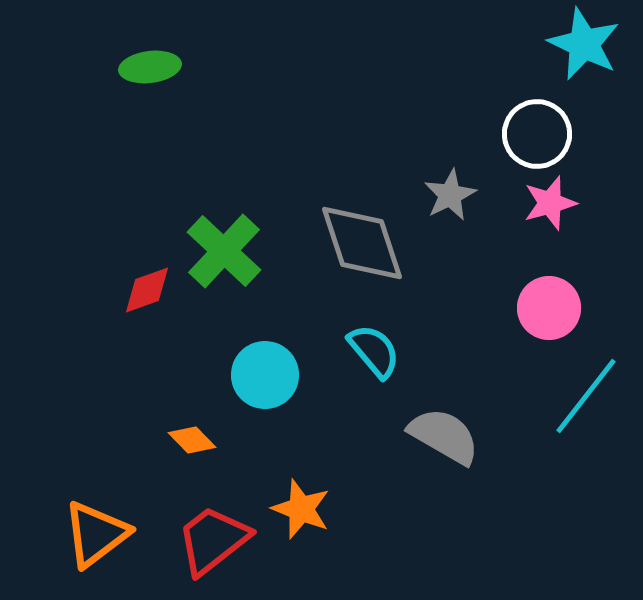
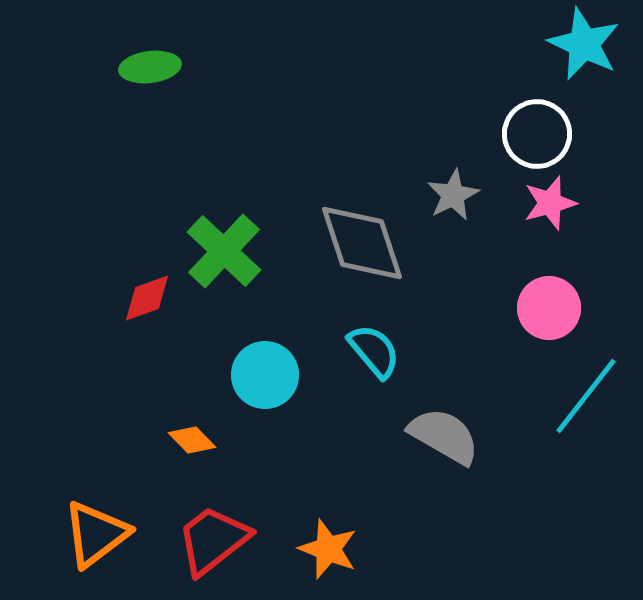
gray star: moved 3 px right
red diamond: moved 8 px down
orange star: moved 27 px right, 40 px down
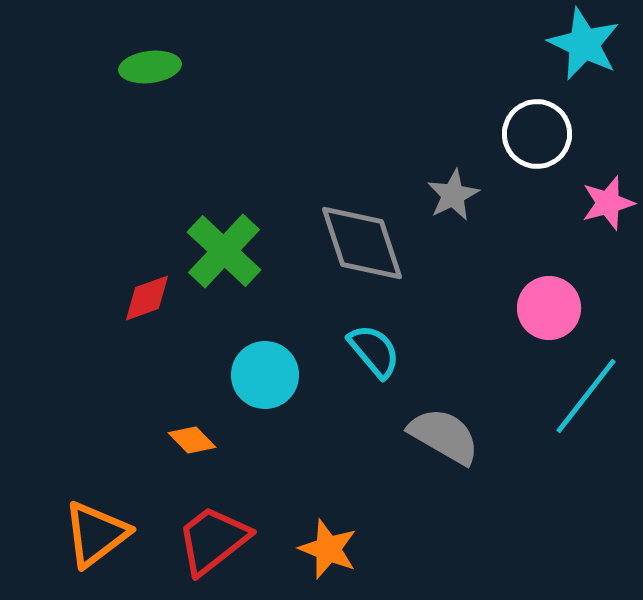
pink star: moved 58 px right
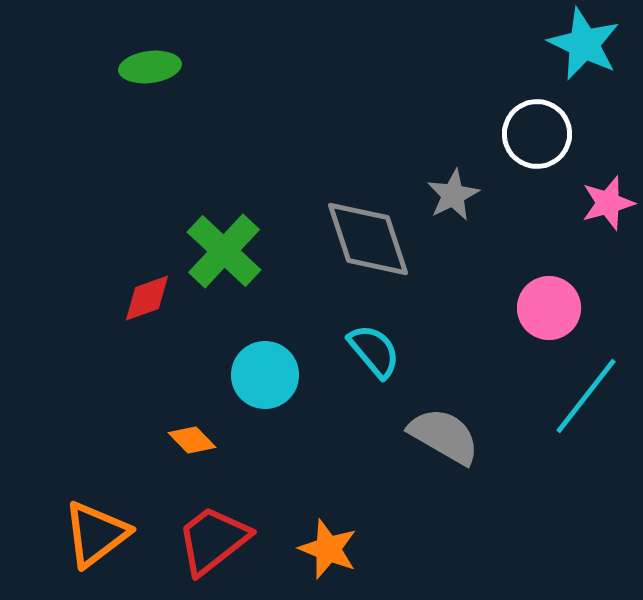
gray diamond: moved 6 px right, 4 px up
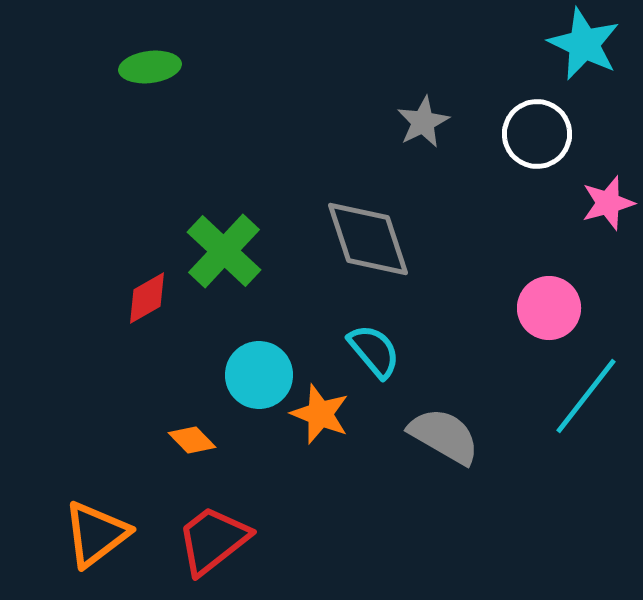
gray star: moved 30 px left, 73 px up
red diamond: rotated 10 degrees counterclockwise
cyan circle: moved 6 px left
orange star: moved 8 px left, 135 px up
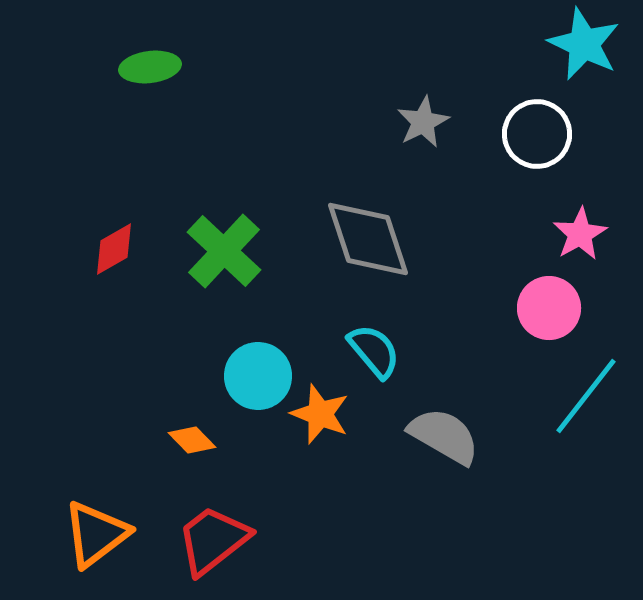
pink star: moved 28 px left, 31 px down; rotated 14 degrees counterclockwise
red diamond: moved 33 px left, 49 px up
cyan circle: moved 1 px left, 1 px down
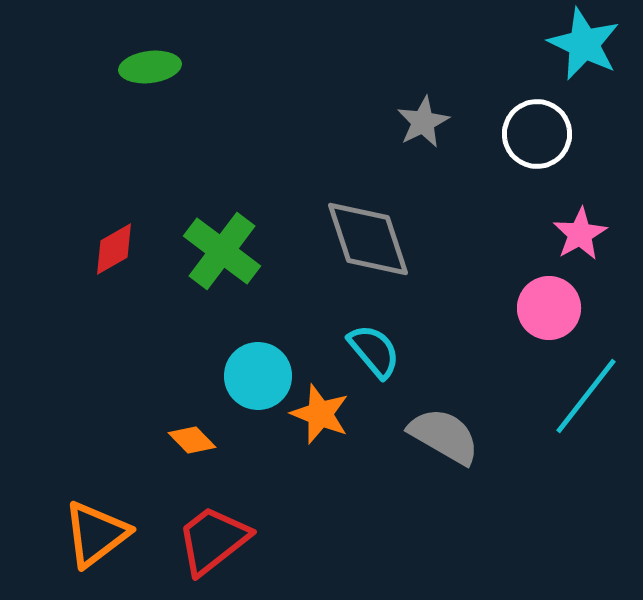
green cross: moved 2 px left; rotated 6 degrees counterclockwise
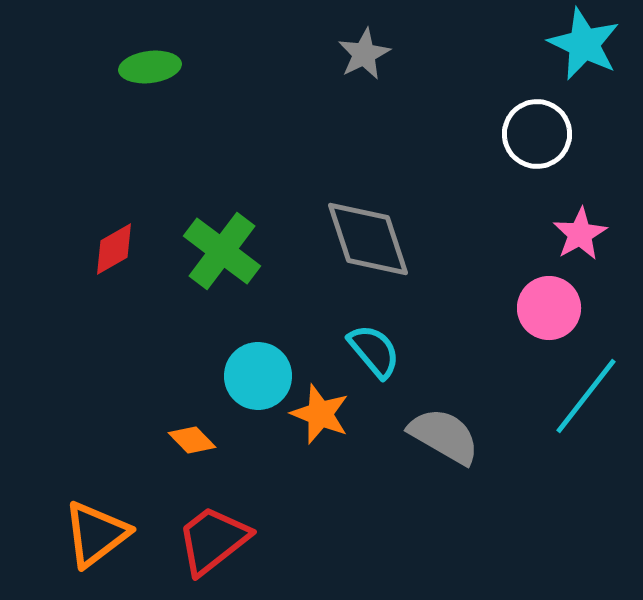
gray star: moved 59 px left, 68 px up
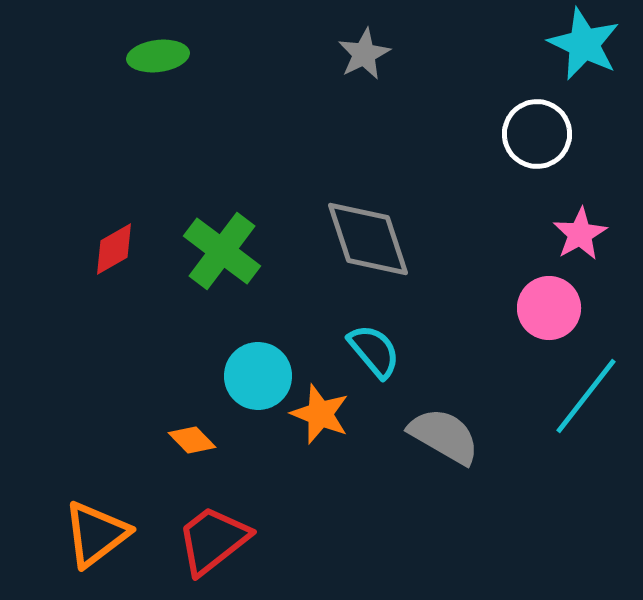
green ellipse: moved 8 px right, 11 px up
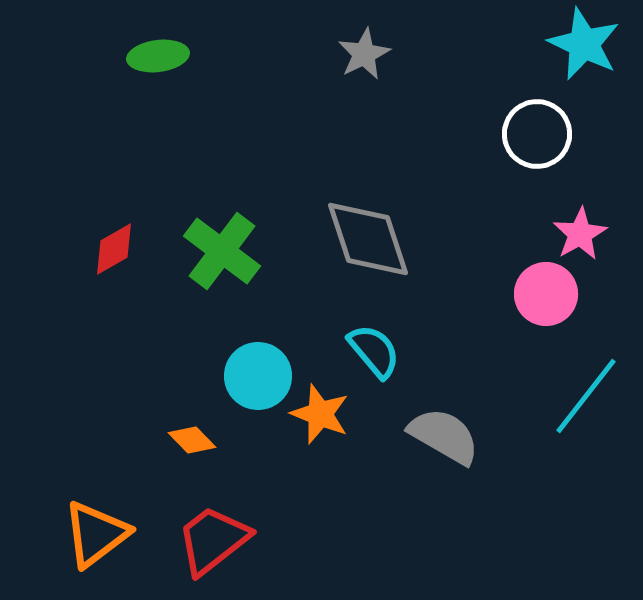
pink circle: moved 3 px left, 14 px up
